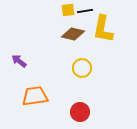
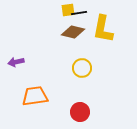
black line: moved 6 px left, 2 px down
brown diamond: moved 2 px up
purple arrow: moved 3 px left, 1 px down; rotated 49 degrees counterclockwise
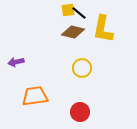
black line: rotated 49 degrees clockwise
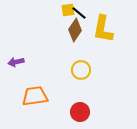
brown diamond: moved 2 px right, 2 px up; rotated 70 degrees counterclockwise
yellow circle: moved 1 px left, 2 px down
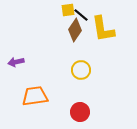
black line: moved 2 px right, 2 px down
yellow L-shape: rotated 20 degrees counterclockwise
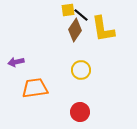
orange trapezoid: moved 8 px up
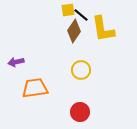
brown diamond: moved 1 px left, 1 px down
